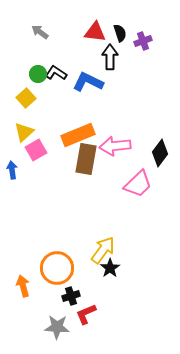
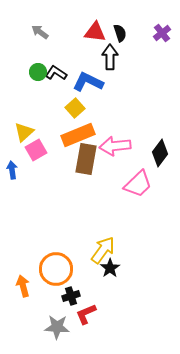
purple cross: moved 19 px right, 8 px up; rotated 18 degrees counterclockwise
green circle: moved 2 px up
yellow square: moved 49 px right, 10 px down
orange circle: moved 1 px left, 1 px down
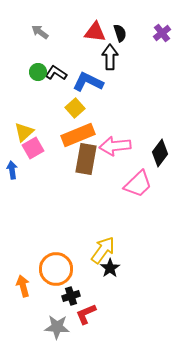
pink square: moved 3 px left, 2 px up
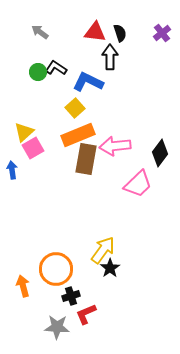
black L-shape: moved 5 px up
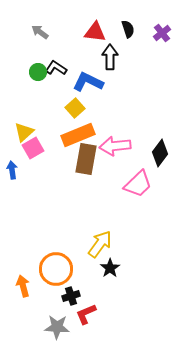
black semicircle: moved 8 px right, 4 px up
yellow arrow: moved 3 px left, 6 px up
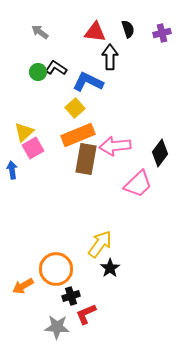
purple cross: rotated 24 degrees clockwise
orange arrow: rotated 105 degrees counterclockwise
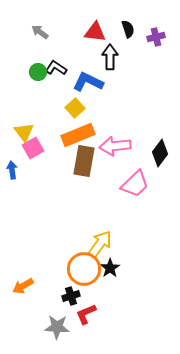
purple cross: moved 6 px left, 4 px down
yellow triangle: rotated 25 degrees counterclockwise
brown rectangle: moved 2 px left, 2 px down
pink trapezoid: moved 3 px left
orange circle: moved 28 px right
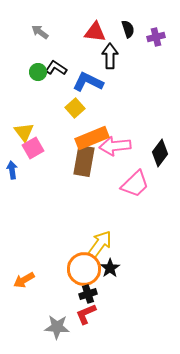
black arrow: moved 1 px up
orange rectangle: moved 14 px right, 3 px down
orange arrow: moved 1 px right, 6 px up
black cross: moved 17 px right, 2 px up
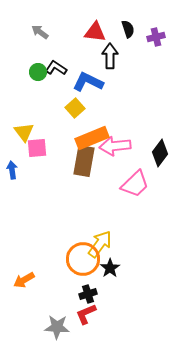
pink square: moved 4 px right; rotated 25 degrees clockwise
orange circle: moved 1 px left, 10 px up
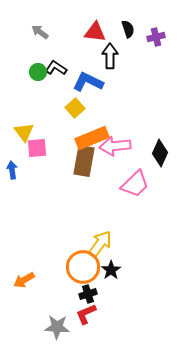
black diamond: rotated 12 degrees counterclockwise
orange circle: moved 8 px down
black star: moved 1 px right, 2 px down
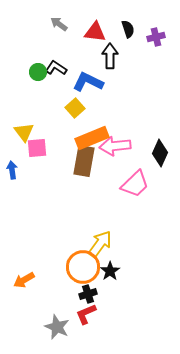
gray arrow: moved 19 px right, 8 px up
black star: moved 1 px left, 1 px down
gray star: rotated 20 degrees clockwise
